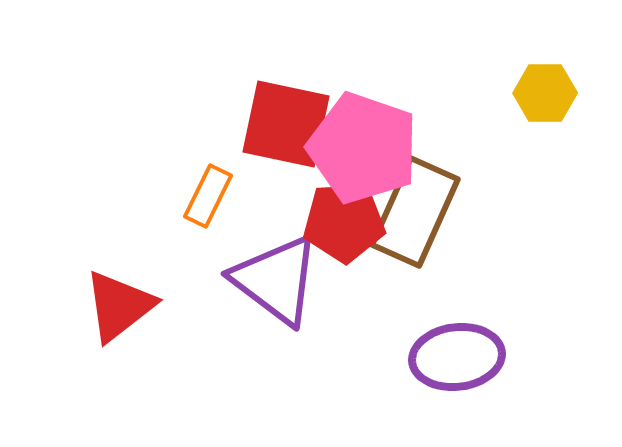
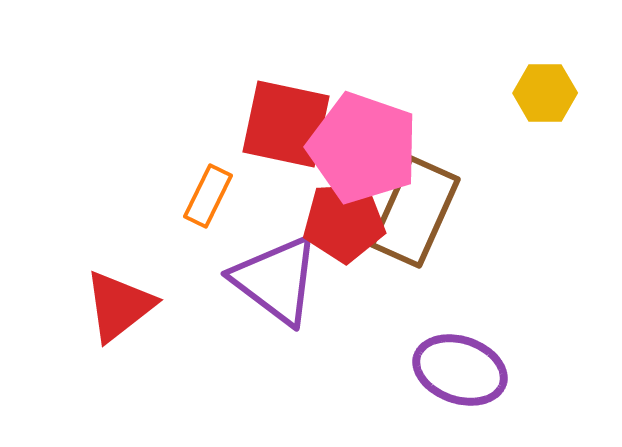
purple ellipse: moved 3 px right, 13 px down; rotated 26 degrees clockwise
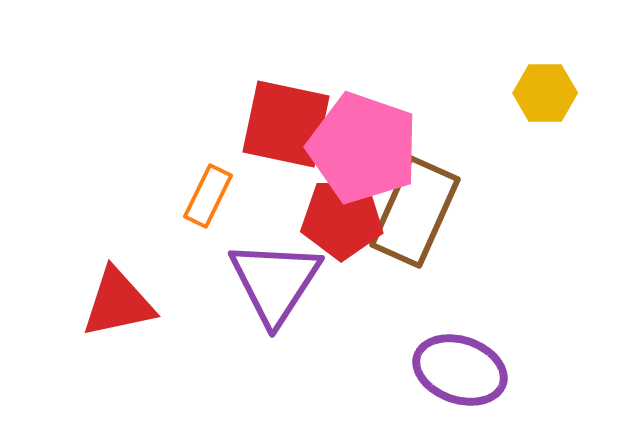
red pentagon: moved 2 px left, 3 px up; rotated 4 degrees clockwise
purple triangle: moved 1 px left, 2 px down; rotated 26 degrees clockwise
red triangle: moved 1 px left, 3 px up; rotated 26 degrees clockwise
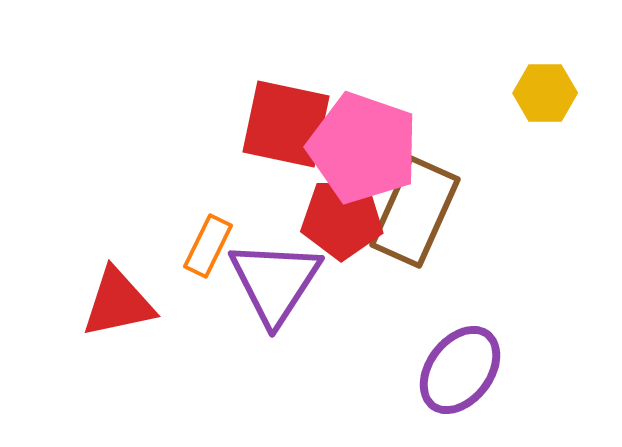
orange rectangle: moved 50 px down
purple ellipse: rotated 72 degrees counterclockwise
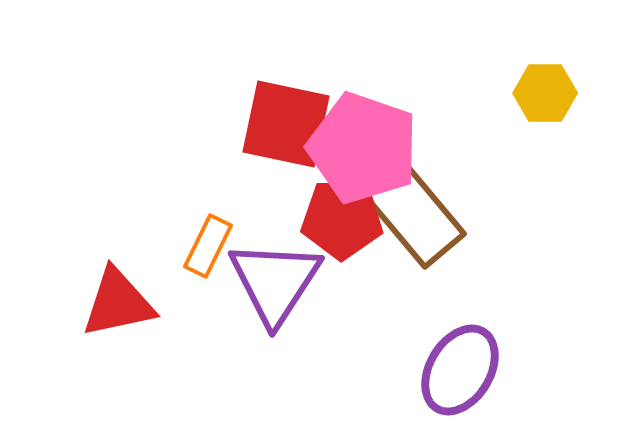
brown rectangle: moved 1 px left, 2 px down; rotated 64 degrees counterclockwise
purple ellipse: rotated 6 degrees counterclockwise
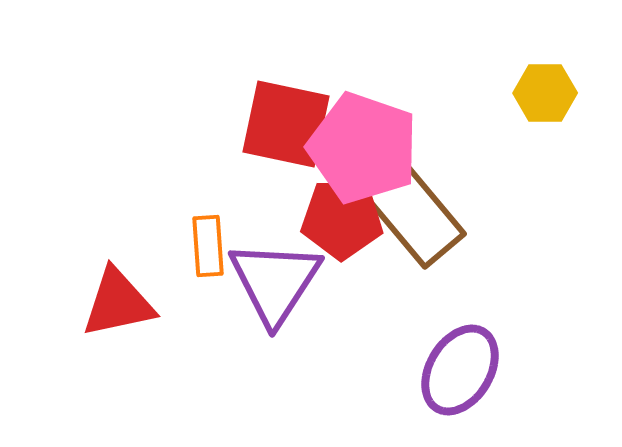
orange rectangle: rotated 30 degrees counterclockwise
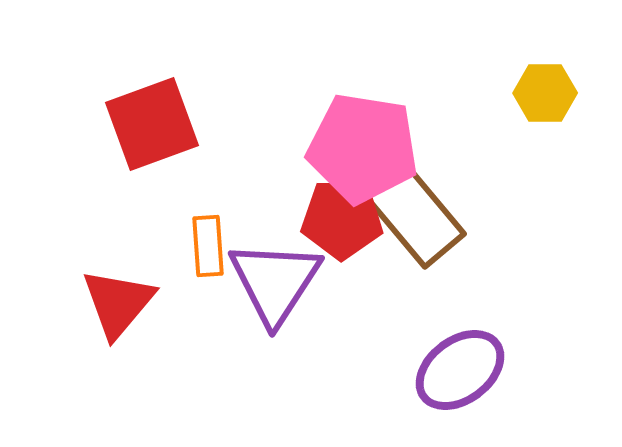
red square: moved 134 px left; rotated 32 degrees counterclockwise
pink pentagon: rotated 10 degrees counterclockwise
red triangle: rotated 38 degrees counterclockwise
purple ellipse: rotated 22 degrees clockwise
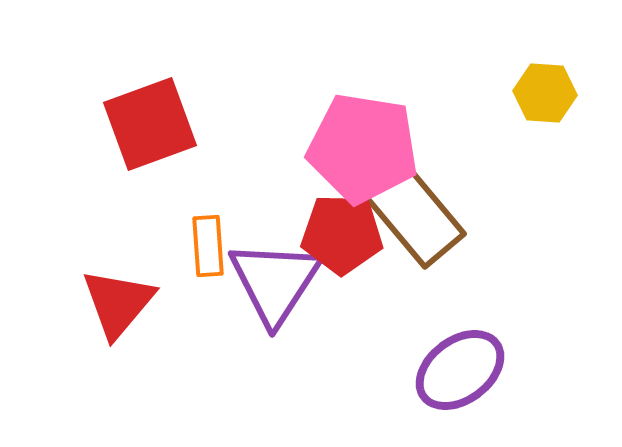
yellow hexagon: rotated 4 degrees clockwise
red square: moved 2 px left
red pentagon: moved 15 px down
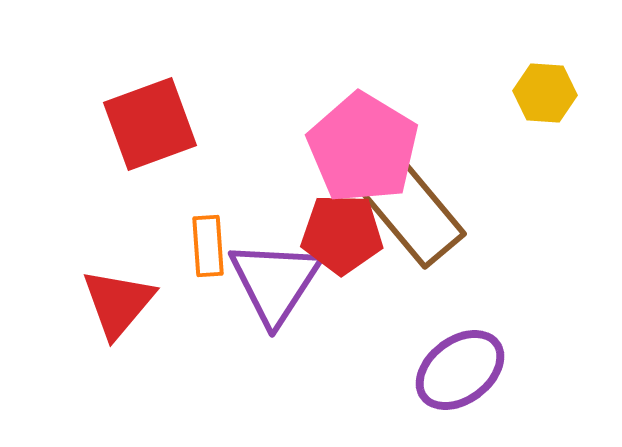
pink pentagon: rotated 22 degrees clockwise
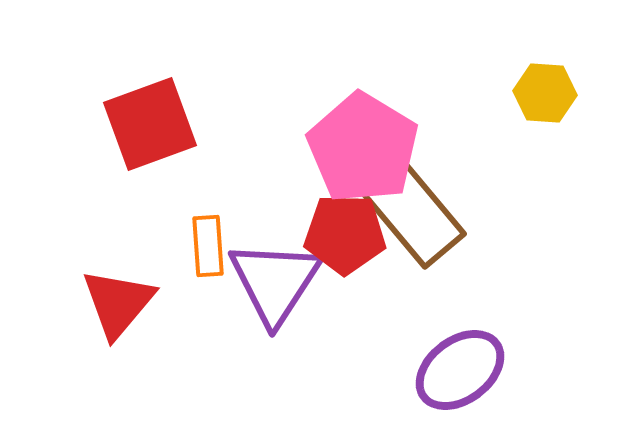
red pentagon: moved 3 px right
